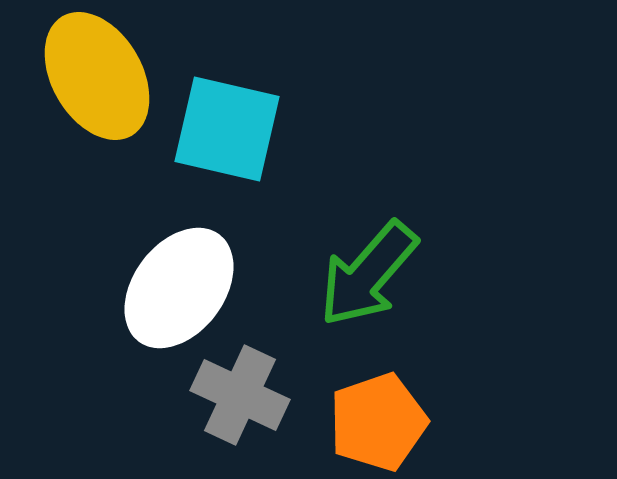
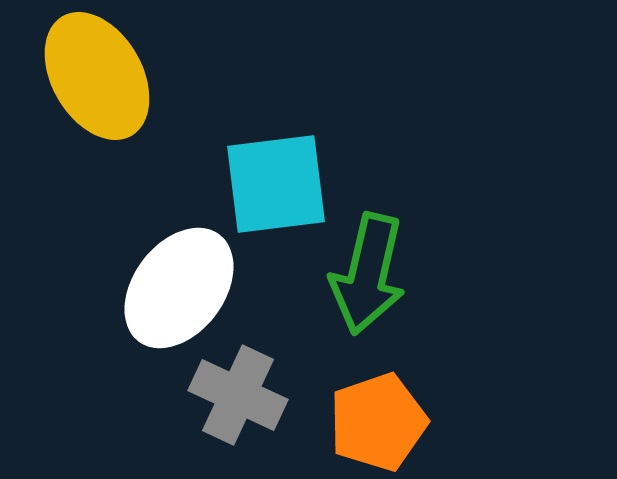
cyan square: moved 49 px right, 55 px down; rotated 20 degrees counterclockwise
green arrow: rotated 28 degrees counterclockwise
gray cross: moved 2 px left
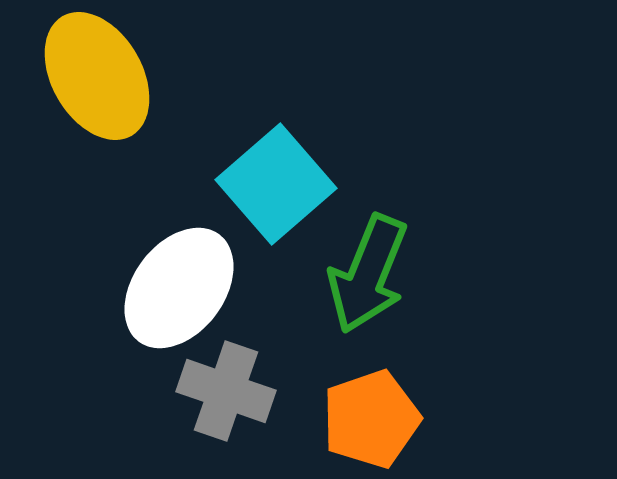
cyan square: rotated 34 degrees counterclockwise
green arrow: rotated 9 degrees clockwise
gray cross: moved 12 px left, 4 px up; rotated 6 degrees counterclockwise
orange pentagon: moved 7 px left, 3 px up
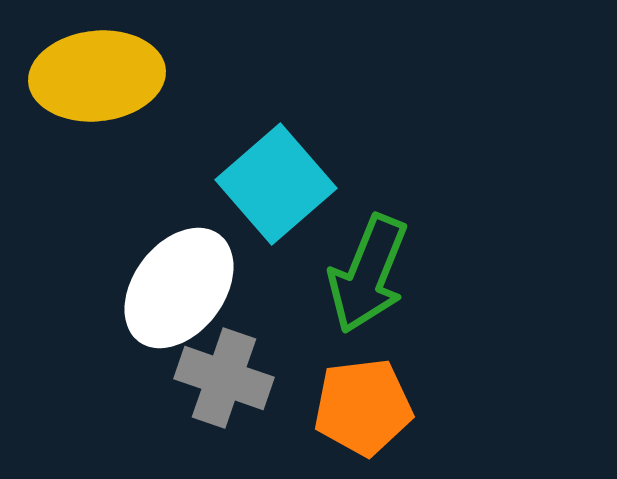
yellow ellipse: rotated 66 degrees counterclockwise
gray cross: moved 2 px left, 13 px up
orange pentagon: moved 8 px left, 12 px up; rotated 12 degrees clockwise
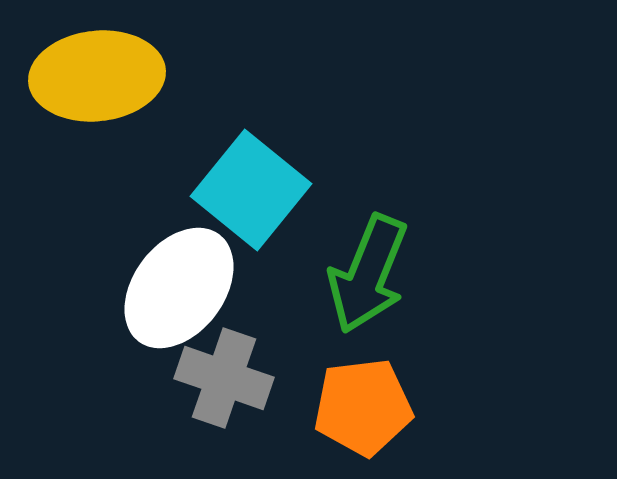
cyan square: moved 25 px left, 6 px down; rotated 10 degrees counterclockwise
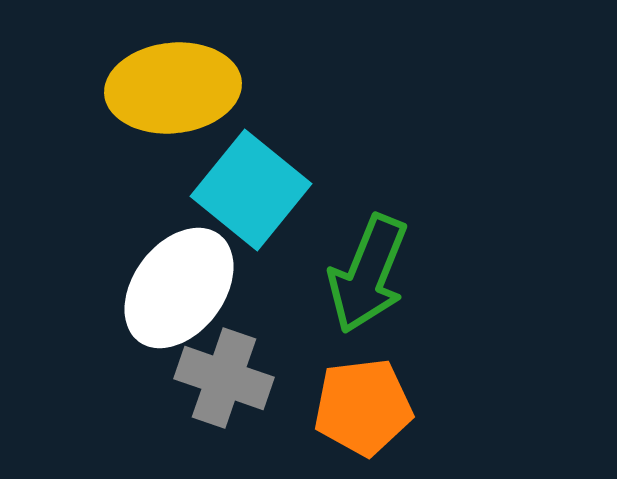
yellow ellipse: moved 76 px right, 12 px down
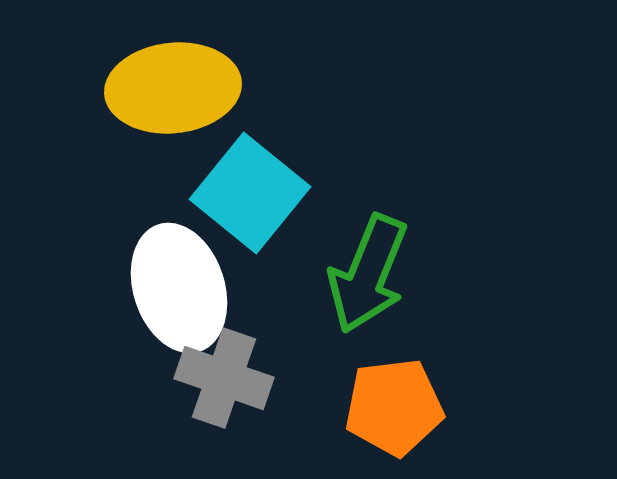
cyan square: moved 1 px left, 3 px down
white ellipse: rotated 55 degrees counterclockwise
orange pentagon: moved 31 px right
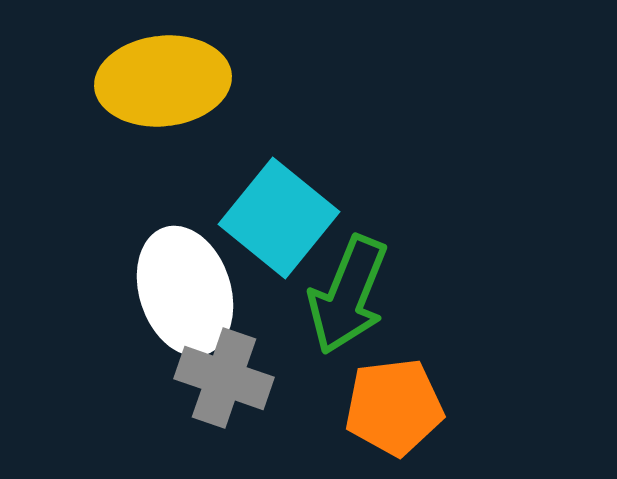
yellow ellipse: moved 10 px left, 7 px up
cyan square: moved 29 px right, 25 px down
green arrow: moved 20 px left, 21 px down
white ellipse: moved 6 px right, 3 px down
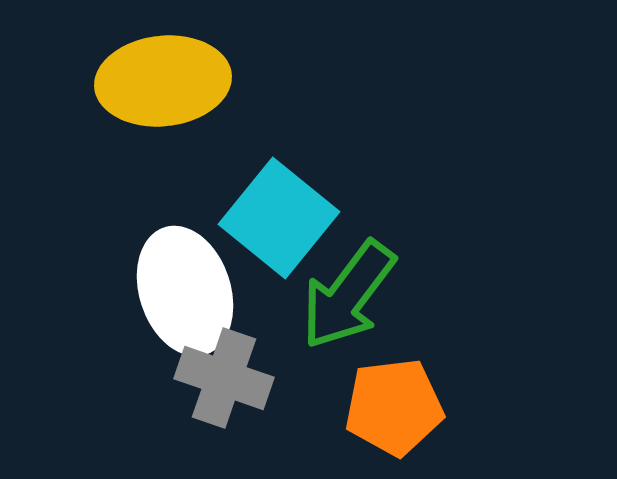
green arrow: rotated 15 degrees clockwise
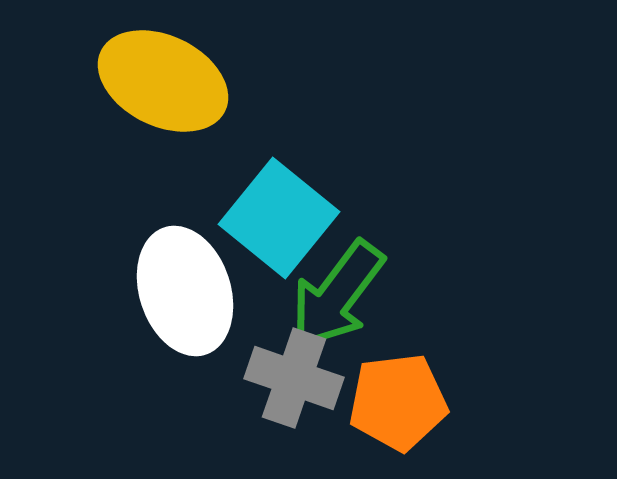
yellow ellipse: rotated 32 degrees clockwise
green arrow: moved 11 px left
gray cross: moved 70 px right
orange pentagon: moved 4 px right, 5 px up
